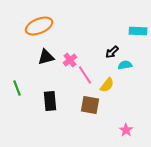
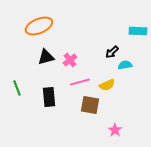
pink line: moved 5 px left, 7 px down; rotated 72 degrees counterclockwise
yellow semicircle: rotated 28 degrees clockwise
black rectangle: moved 1 px left, 4 px up
pink star: moved 11 px left
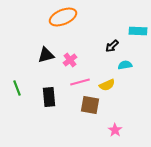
orange ellipse: moved 24 px right, 9 px up
black arrow: moved 6 px up
black triangle: moved 2 px up
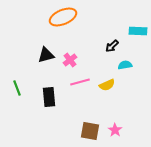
brown square: moved 26 px down
